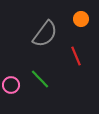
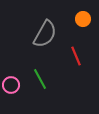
orange circle: moved 2 px right
gray semicircle: rotated 8 degrees counterclockwise
green line: rotated 15 degrees clockwise
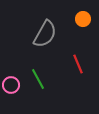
red line: moved 2 px right, 8 px down
green line: moved 2 px left
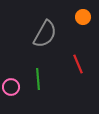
orange circle: moved 2 px up
green line: rotated 25 degrees clockwise
pink circle: moved 2 px down
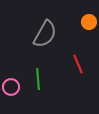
orange circle: moved 6 px right, 5 px down
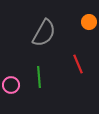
gray semicircle: moved 1 px left, 1 px up
green line: moved 1 px right, 2 px up
pink circle: moved 2 px up
